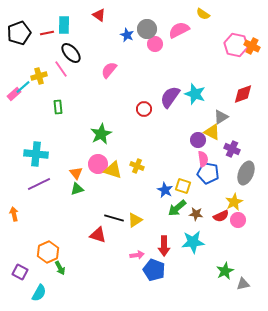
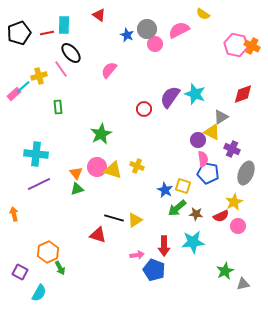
pink circle at (98, 164): moved 1 px left, 3 px down
pink circle at (238, 220): moved 6 px down
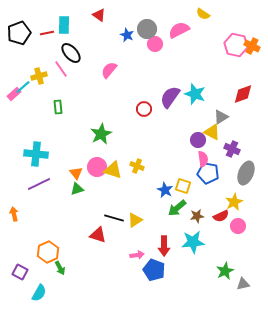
brown star at (196, 214): moved 1 px right, 2 px down; rotated 16 degrees counterclockwise
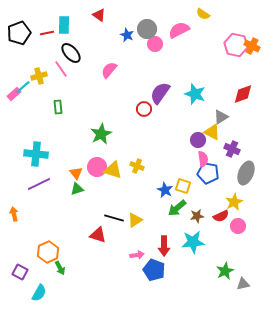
purple semicircle at (170, 97): moved 10 px left, 4 px up
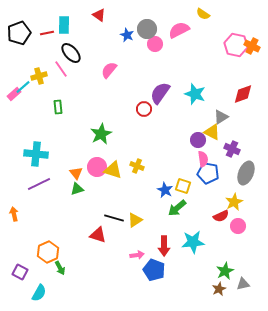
brown star at (197, 216): moved 22 px right, 73 px down; rotated 16 degrees counterclockwise
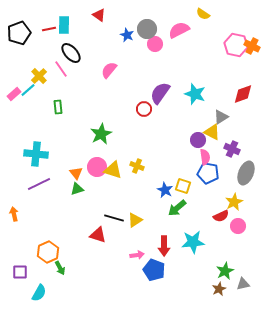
red line at (47, 33): moved 2 px right, 4 px up
yellow cross at (39, 76): rotated 28 degrees counterclockwise
cyan line at (23, 87): moved 5 px right, 3 px down
pink semicircle at (203, 159): moved 2 px right, 2 px up
purple square at (20, 272): rotated 28 degrees counterclockwise
